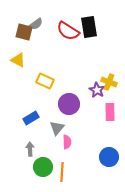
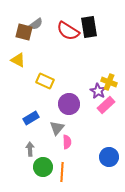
purple star: moved 1 px right, 1 px down
pink rectangle: moved 4 px left, 7 px up; rotated 48 degrees clockwise
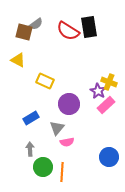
pink semicircle: rotated 80 degrees clockwise
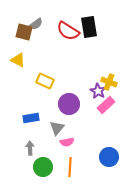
blue rectangle: rotated 21 degrees clockwise
gray arrow: moved 1 px up
orange line: moved 8 px right, 5 px up
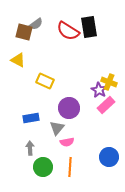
purple star: moved 1 px right, 1 px up
purple circle: moved 4 px down
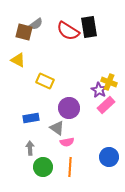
gray triangle: rotated 35 degrees counterclockwise
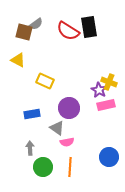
pink rectangle: rotated 30 degrees clockwise
blue rectangle: moved 1 px right, 4 px up
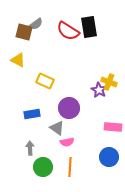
pink rectangle: moved 7 px right, 22 px down; rotated 18 degrees clockwise
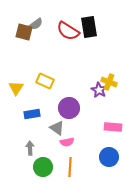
yellow triangle: moved 2 px left, 28 px down; rotated 35 degrees clockwise
